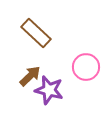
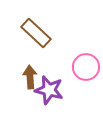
brown arrow: moved 1 px down; rotated 50 degrees counterclockwise
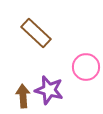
brown arrow: moved 7 px left, 19 px down
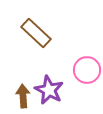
pink circle: moved 1 px right, 3 px down
purple star: rotated 12 degrees clockwise
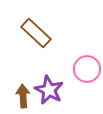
pink circle: moved 1 px up
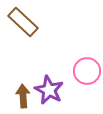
brown rectangle: moved 13 px left, 11 px up
pink circle: moved 2 px down
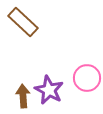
pink circle: moved 7 px down
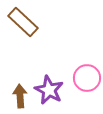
brown arrow: moved 3 px left
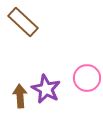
purple star: moved 3 px left, 1 px up
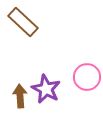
pink circle: moved 1 px up
